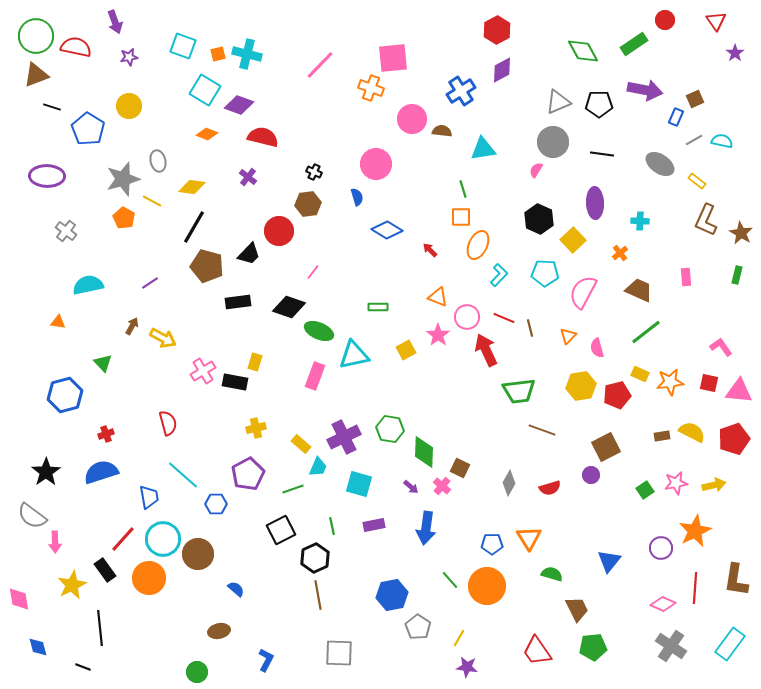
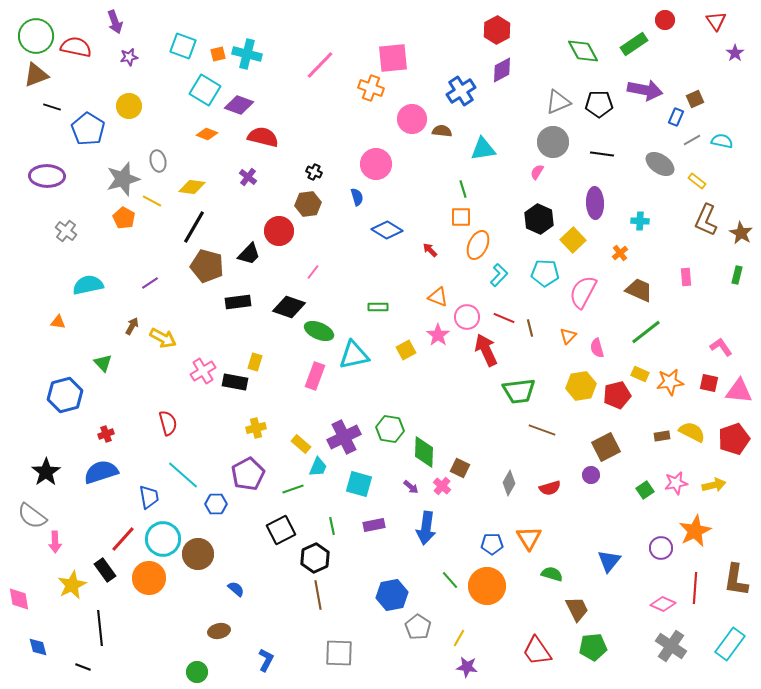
gray line at (694, 140): moved 2 px left
pink semicircle at (536, 170): moved 1 px right, 2 px down
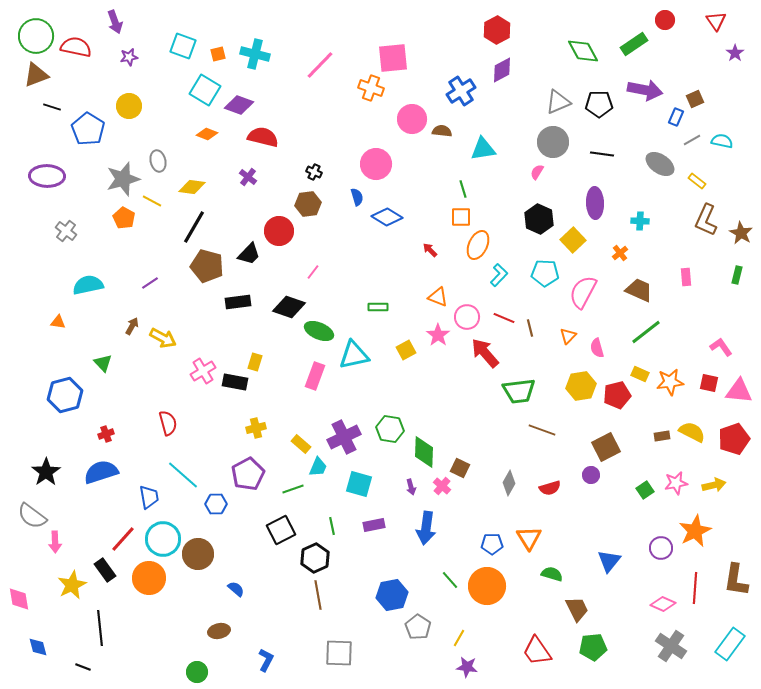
cyan cross at (247, 54): moved 8 px right
blue diamond at (387, 230): moved 13 px up
red arrow at (486, 350): moved 1 px left, 3 px down; rotated 16 degrees counterclockwise
purple arrow at (411, 487): rotated 35 degrees clockwise
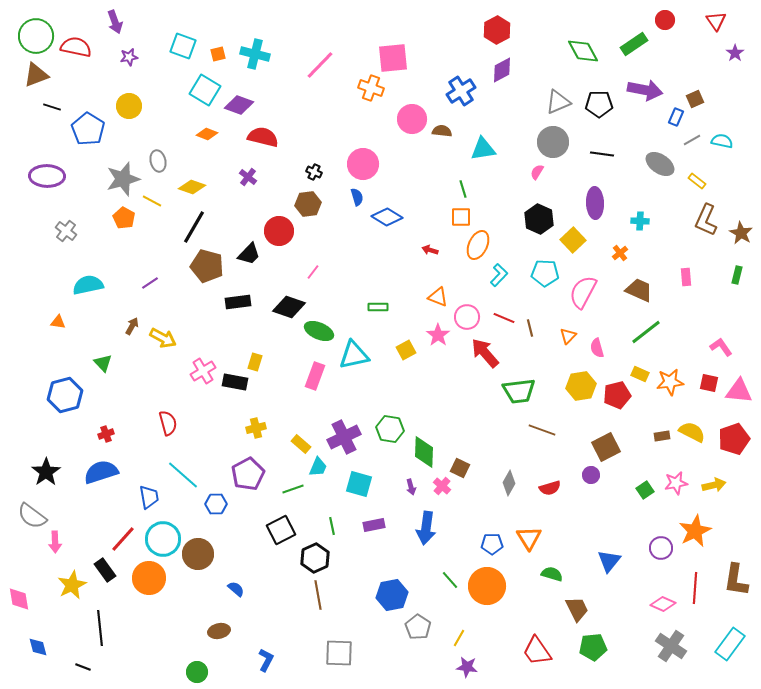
pink circle at (376, 164): moved 13 px left
yellow diamond at (192, 187): rotated 12 degrees clockwise
red arrow at (430, 250): rotated 28 degrees counterclockwise
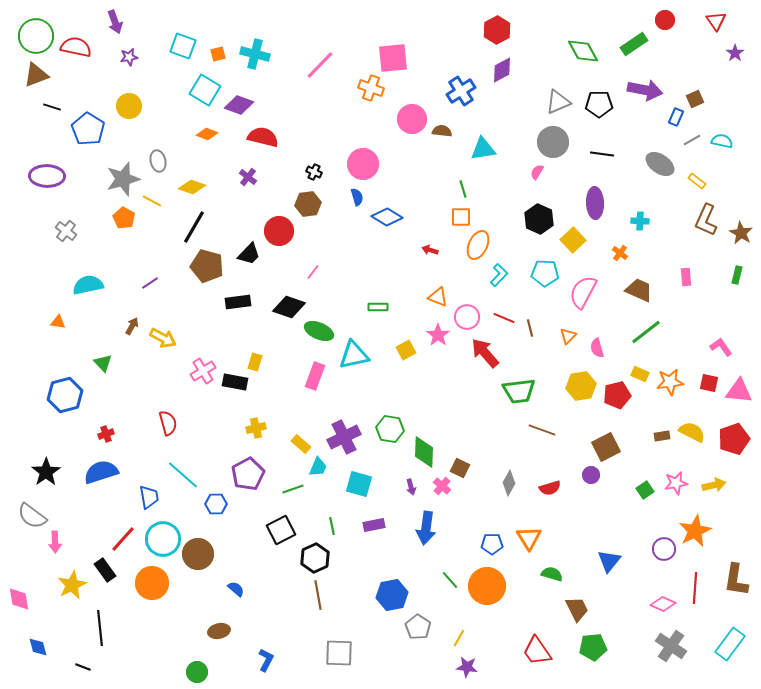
orange cross at (620, 253): rotated 14 degrees counterclockwise
purple circle at (661, 548): moved 3 px right, 1 px down
orange circle at (149, 578): moved 3 px right, 5 px down
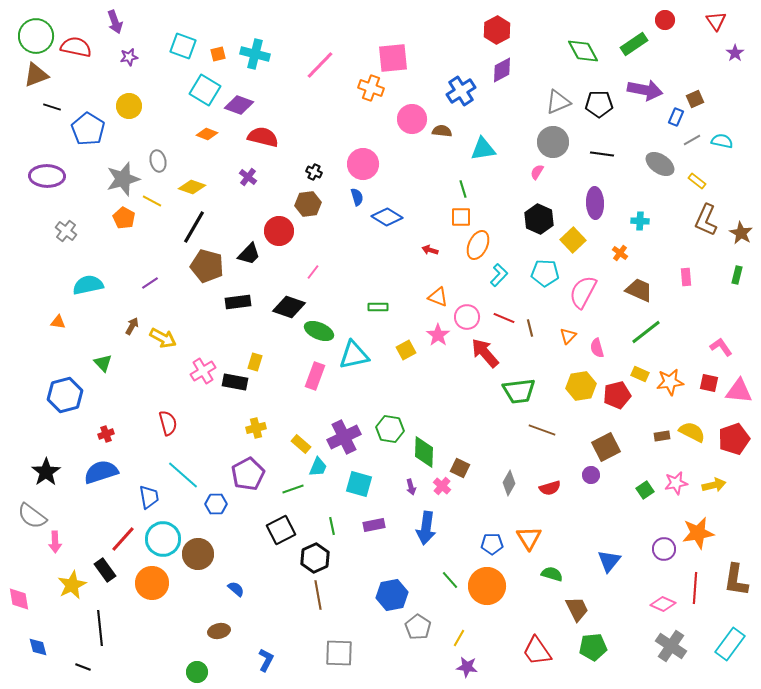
orange star at (695, 531): moved 3 px right, 2 px down; rotated 16 degrees clockwise
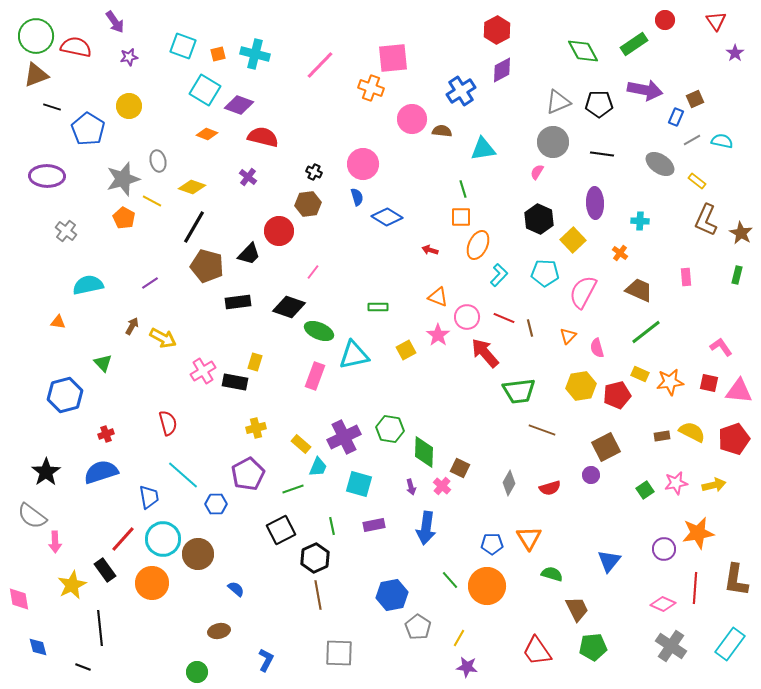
purple arrow at (115, 22): rotated 15 degrees counterclockwise
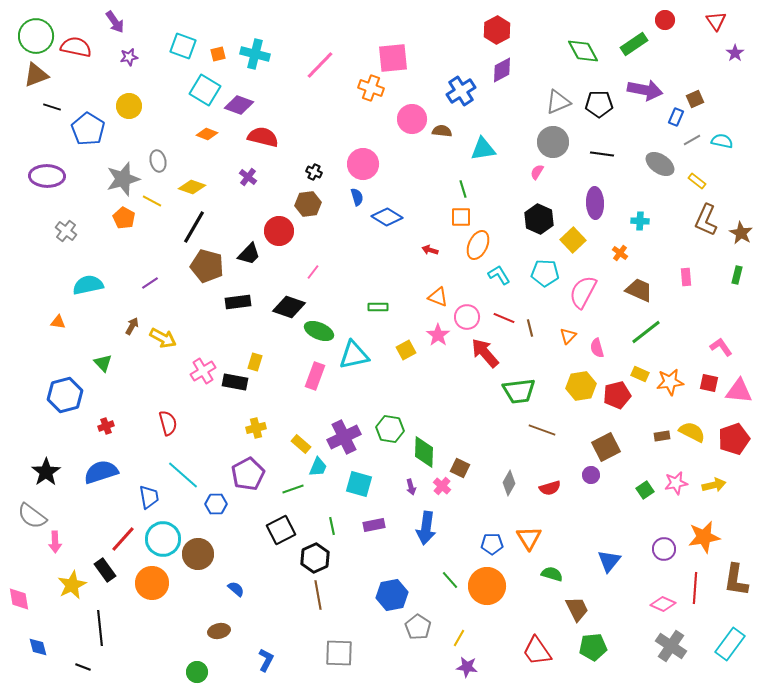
cyan L-shape at (499, 275): rotated 75 degrees counterclockwise
red cross at (106, 434): moved 8 px up
orange star at (698, 533): moved 6 px right, 4 px down
